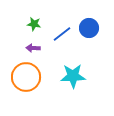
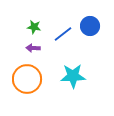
green star: moved 3 px down
blue circle: moved 1 px right, 2 px up
blue line: moved 1 px right
orange circle: moved 1 px right, 2 px down
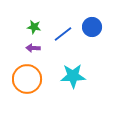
blue circle: moved 2 px right, 1 px down
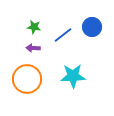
blue line: moved 1 px down
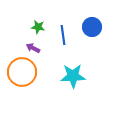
green star: moved 4 px right
blue line: rotated 60 degrees counterclockwise
purple arrow: rotated 24 degrees clockwise
orange circle: moved 5 px left, 7 px up
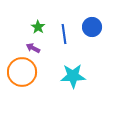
green star: rotated 24 degrees clockwise
blue line: moved 1 px right, 1 px up
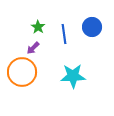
purple arrow: rotated 72 degrees counterclockwise
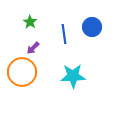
green star: moved 8 px left, 5 px up
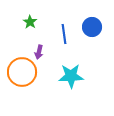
purple arrow: moved 6 px right, 4 px down; rotated 32 degrees counterclockwise
cyan star: moved 2 px left
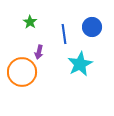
cyan star: moved 9 px right, 12 px up; rotated 25 degrees counterclockwise
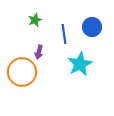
green star: moved 5 px right, 2 px up; rotated 16 degrees clockwise
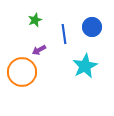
purple arrow: moved 2 px up; rotated 48 degrees clockwise
cyan star: moved 5 px right, 2 px down
